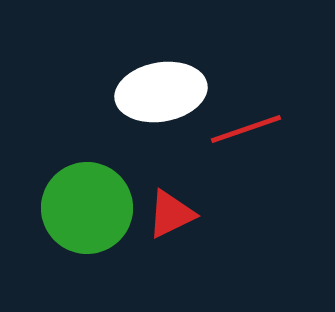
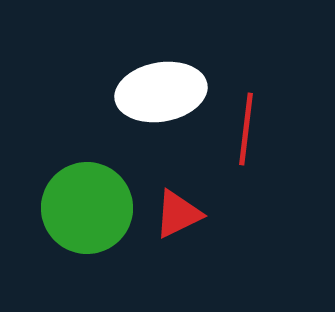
red line: rotated 64 degrees counterclockwise
red triangle: moved 7 px right
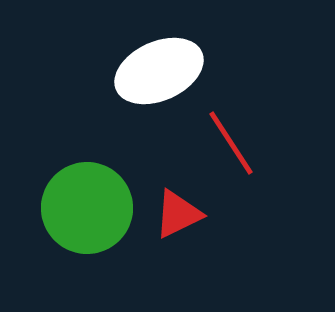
white ellipse: moved 2 px left, 21 px up; rotated 14 degrees counterclockwise
red line: moved 15 px left, 14 px down; rotated 40 degrees counterclockwise
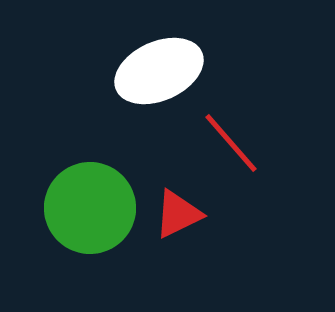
red line: rotated 8 degrees counterclockwise
green circle: moved 3 px right
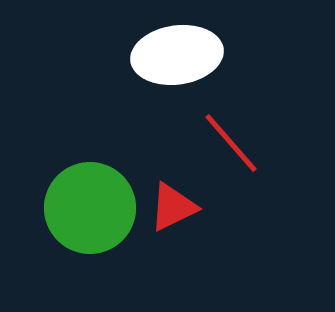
white ellipse: moved 18 px right, 16 px up; rotated 16 degrees clockwise
red triangle: moved 5 px left, 7 px up
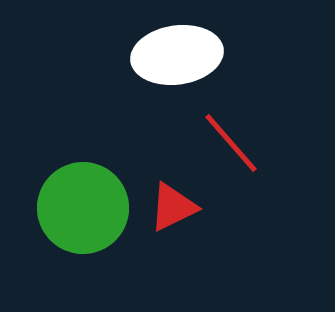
green circle: moved 7 px left
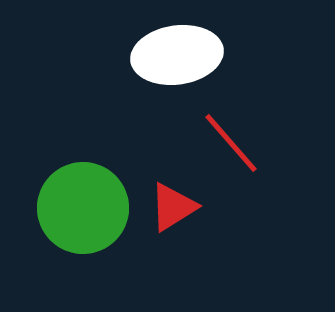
red triangle: rotated 6 degrees counterclockwise
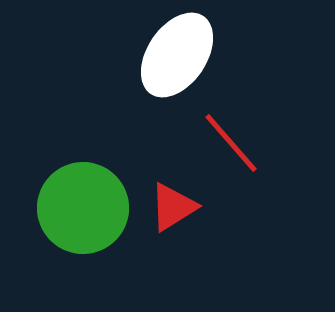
white ellipse: rotated 48 degrees counterclockwise
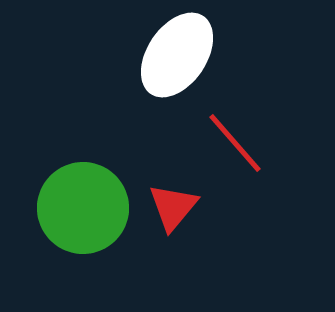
red line: moved 4 px right
red triangle: rotated 18 degrees counterclockwise
